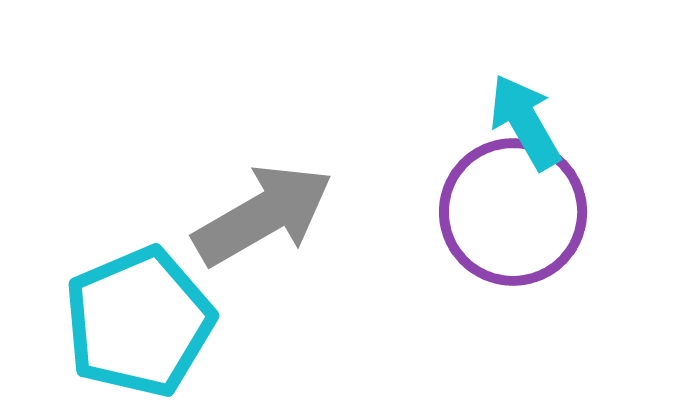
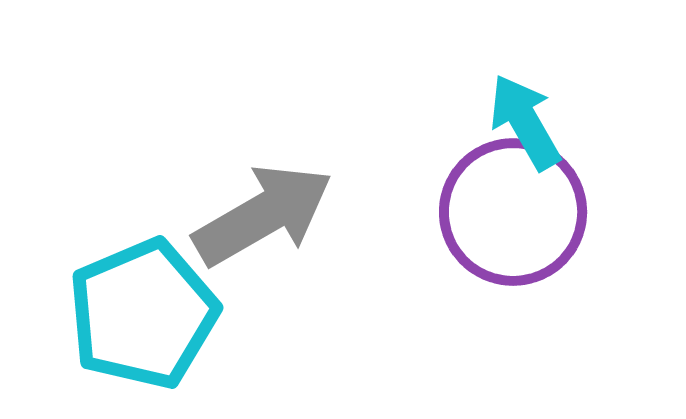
cyan pentagon: moved 4 px right, 8 px up
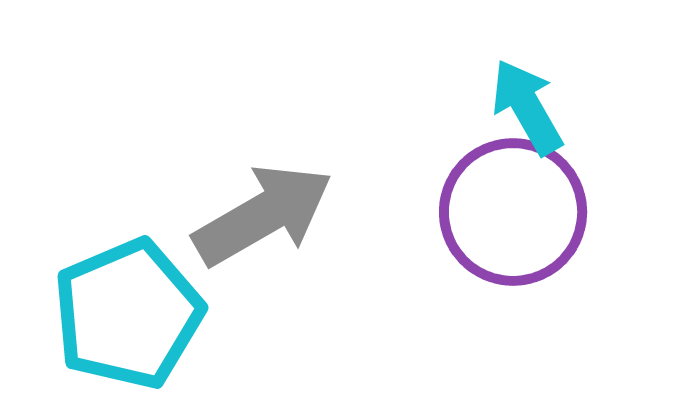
cyan arrow: moved 2 px right, 15 px up
cyan pentagon: moved 15 px left
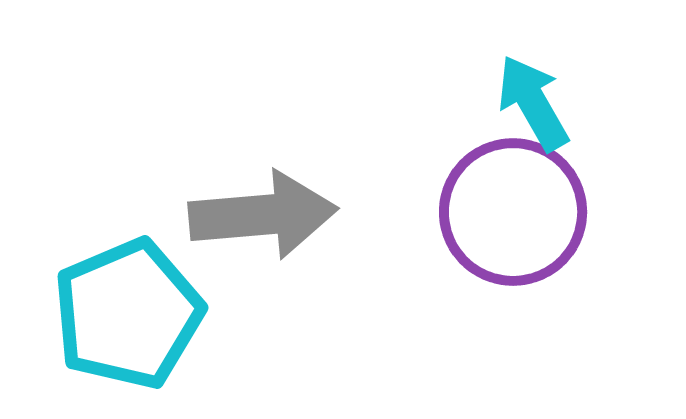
cyan arrow: moved 6 px right, 4 px up
gray arrow: rotated 25 degrees clockwise
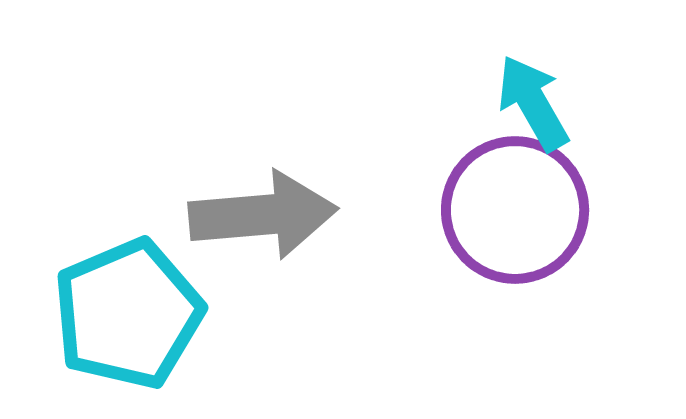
purple circle: moved 2 px right, 2 px up
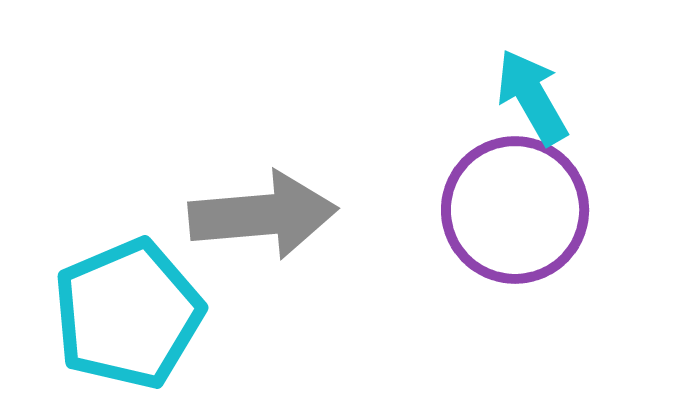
cyan arrow: moved 1 px left, 6 px up
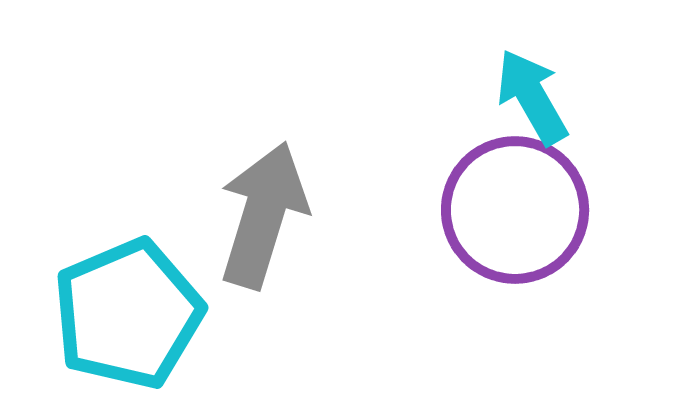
gray arrow: rotated 68 degrees counterclockwise
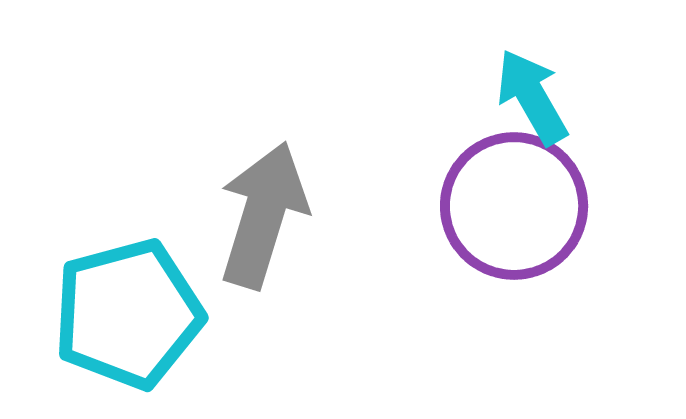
purple circle: moved 1 px left, 4 px up
cyan pentagon: rotated 8 degrees clockwise
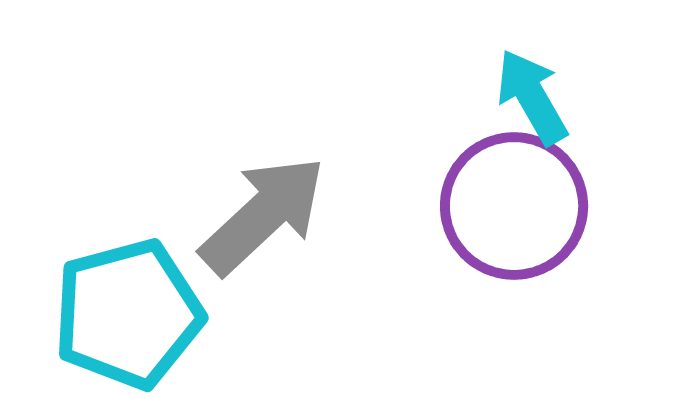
gray arrow: rotated 30 degrees clockwise
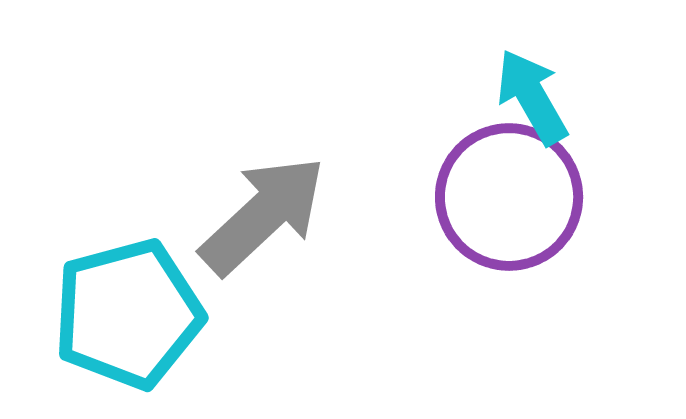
purple circle: moved 5 px left, 9 px up
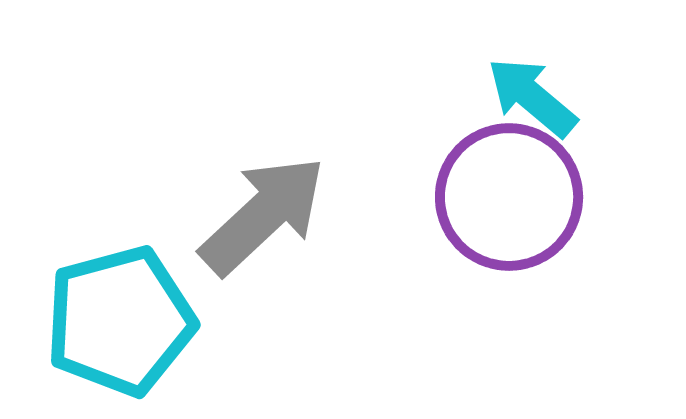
cyan arrow: rotated 20 degrees counterclockwise
cyan pentagon: moved 8 px left, 7 px down
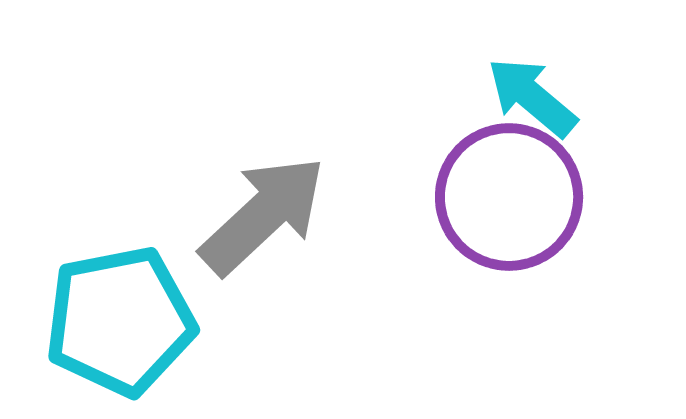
cyan pentagon: rotated 4 degrees clockwise
